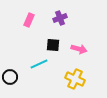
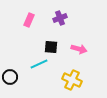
black square: moved 2 px left, 2 px down
yellow cross: moved 3 px left, 1 px down
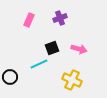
black square: moved 1 px right, 1 px down; rotated 24 degrees counterclockwise
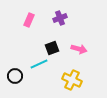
black circle: moved 5 px right, 1 px up
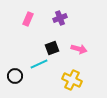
pink rectangle: moved 1 px left, 1 px up
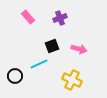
pink rectangle: moved 2 px up; rotated 64 degrees counterclockwise
black square: moved 2 px up
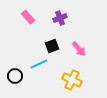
pink arrow: rotated 35 degrees clockwise
